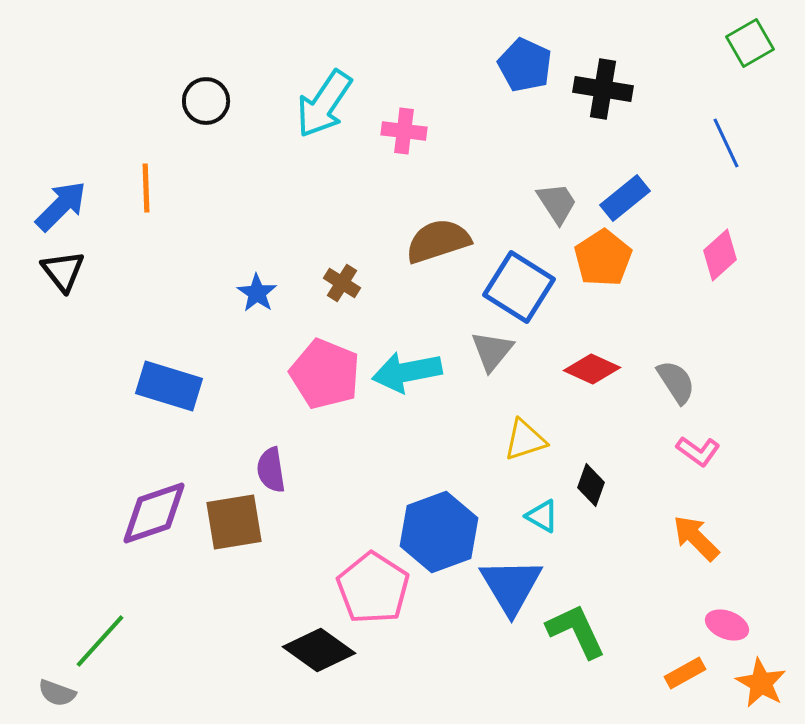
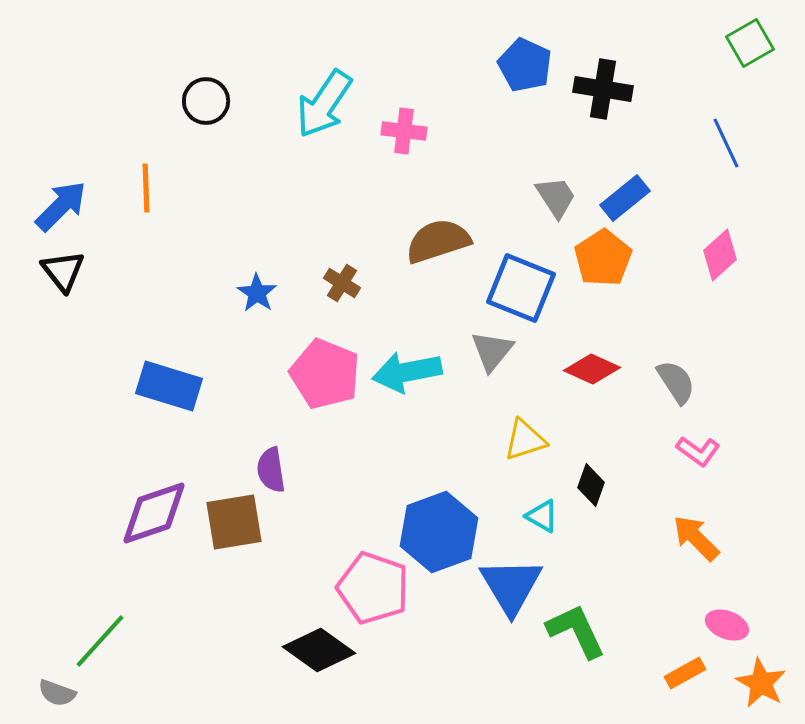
gray trapezoid at (557, 203): moved 1 px left, 6 px up
blue square at (519, 287): moved 2 px right, 1 px down; rotated 10 degrees counterclockwise
pink pentagon at (373, 588): rotated 14 degrees counterclockwise
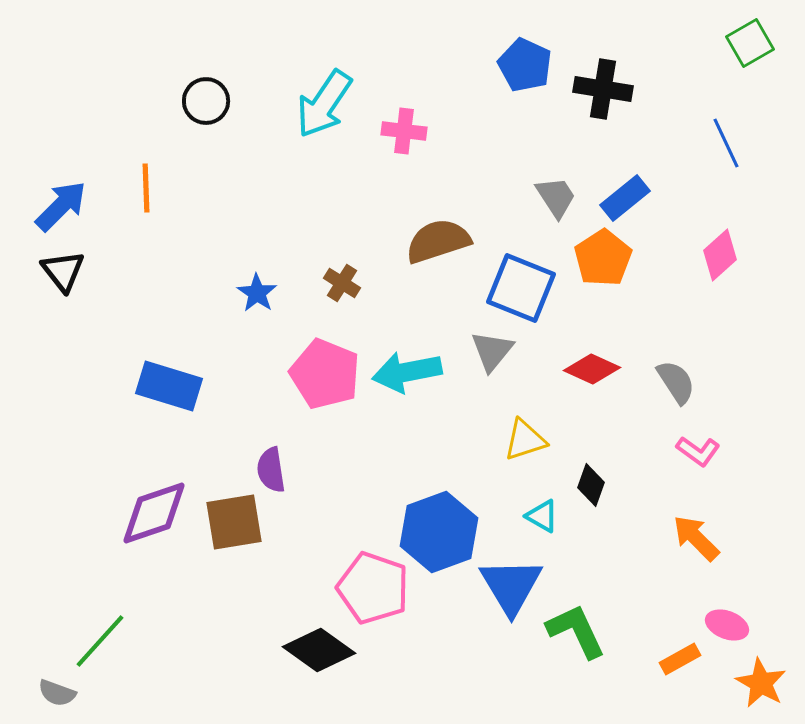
orange rectangle at (685, 673): moved 5 px left, 14 px up
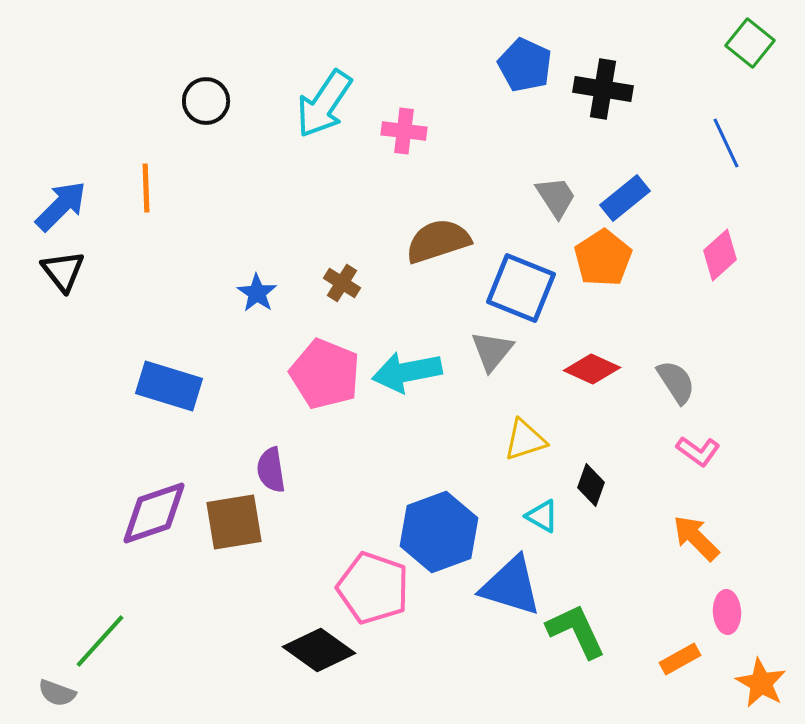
green square at (750, 43): rotated 21 degrees counterclockwise
blue triangle at (511, 586): rotated 42 degrees counterclockwise
pink ellipse at (727, 625): moved 13 px up; rotated 66 degrees clockwise
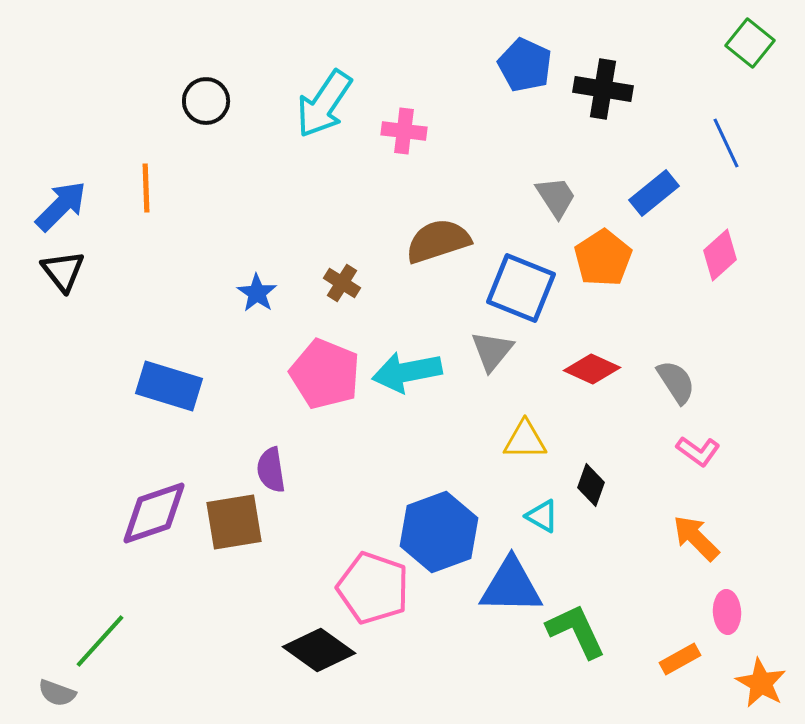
blue rectangle at (625, 198): moved 29 px right, 5 px up
yellow triangle at (525, 440): rotated 18 degrees clockwise
blue triangle at (511, 586): rotated 16 degrees counterclockwise
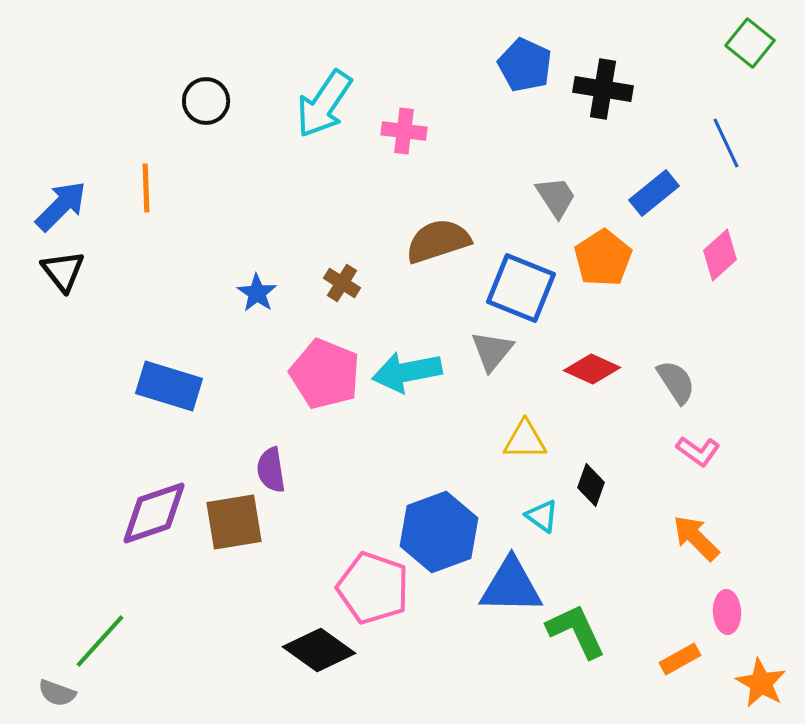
cyan triangle at (542, 516): rotated 6 degrees clockwise
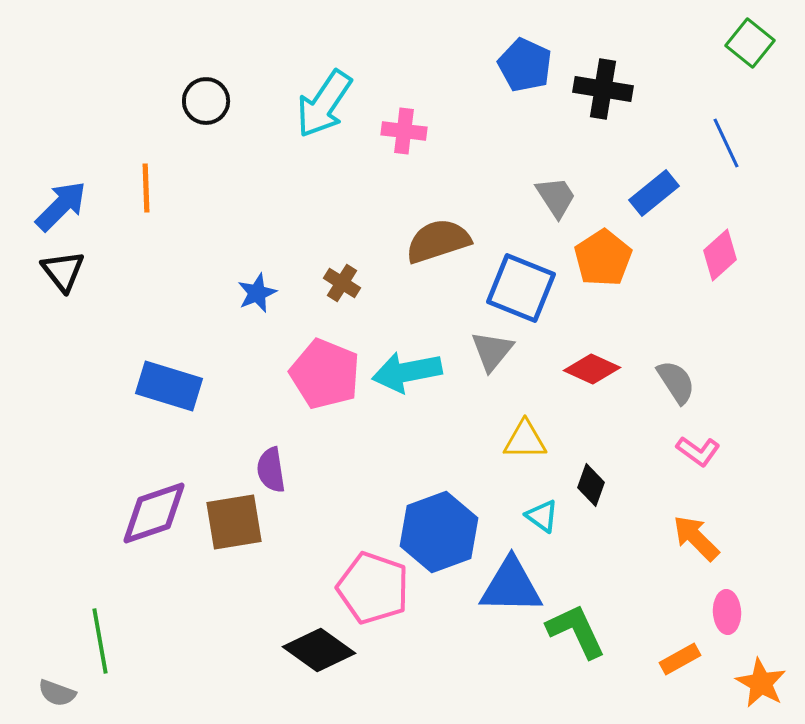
blue star at (257, 293): rotated 15 degrees clockwise
green line at (100, 641): rotated 52 degrees counterclockwise
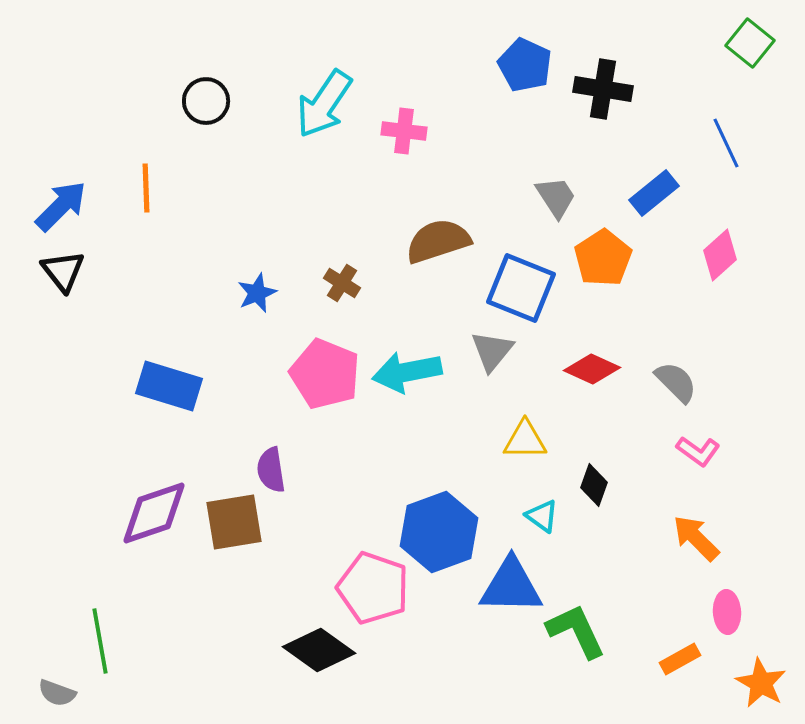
gray semicircle at (676, 382): rotated 12 degrees counterclockwise
black diamond at (591, 485): moved 3 px right
